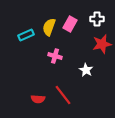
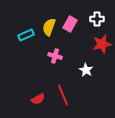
red line: rotated 15 degrees clockwise
red semicircle: rotated 32 degrees counterclockwise
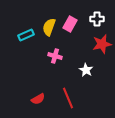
red line: moved 5 px right, 3 px down
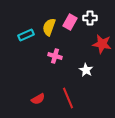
white cross: moved 7 px left, 1 px up
pink rectangle: moved 2 px up
red star: rotated 24 degrees clockwise
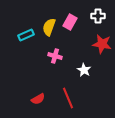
white cross: moved 8 px right, 2 px up
white star: moved 2 px left
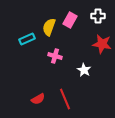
pink rectangle: moved 2 px up
cyan rectangle: moved 1 px right, 4 px down
red line: moved 3 px left, 1 px down
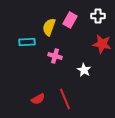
cyan rectangle: moved 3 px down; rotated 21 degrees clockwise
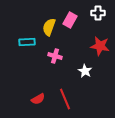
white cross: moved 3 px up
red star: moved 2 px left, 2 px down
white star: moved 1 px right, 1 px down
